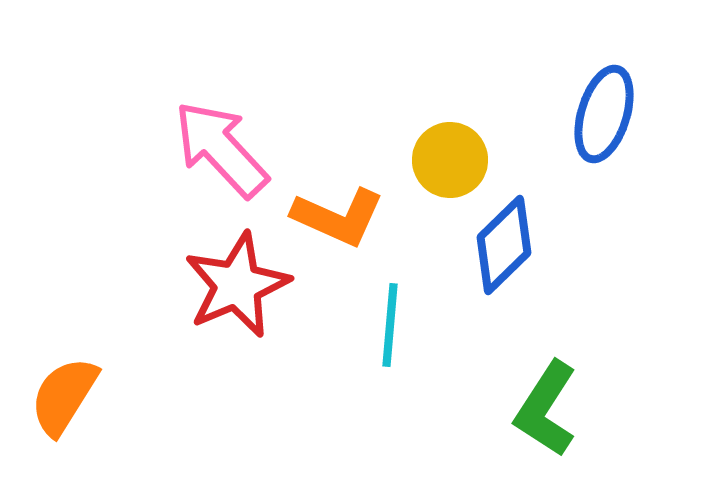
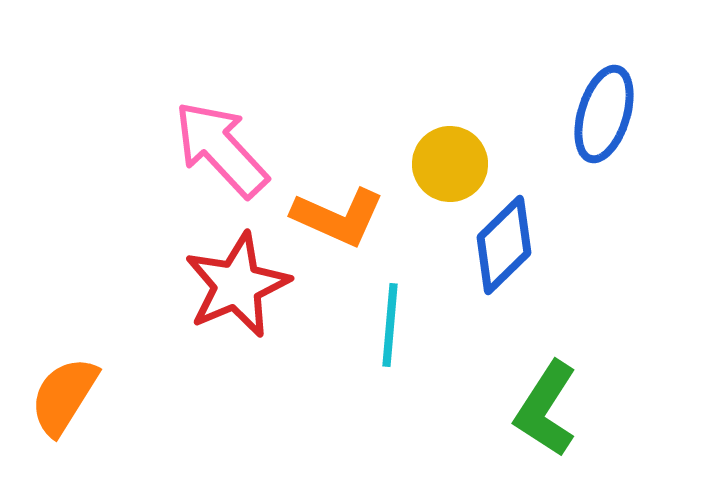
yellow circle: moved 4 px down
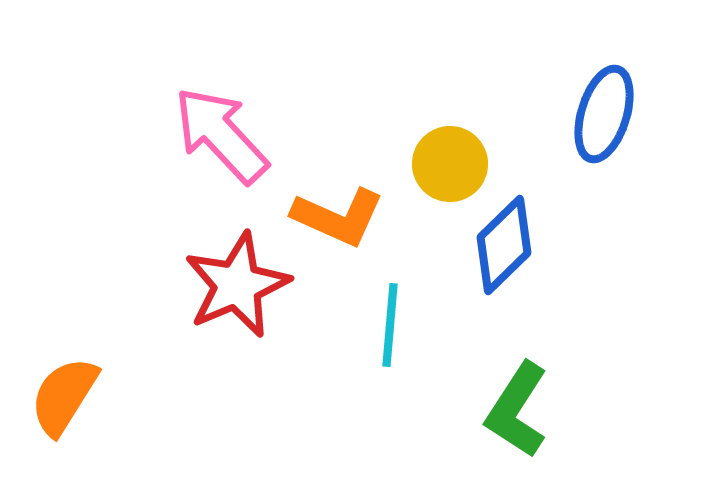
pink arrow: moved 14 px up
green L-shape: moved 29 px left, 1 px down
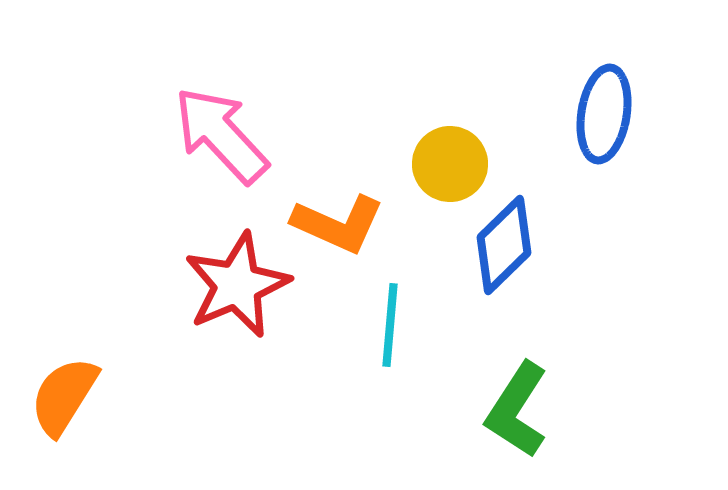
blue ellipse: rotated 8 degrees counterclockwise
orange L-shape: moved 7 px down
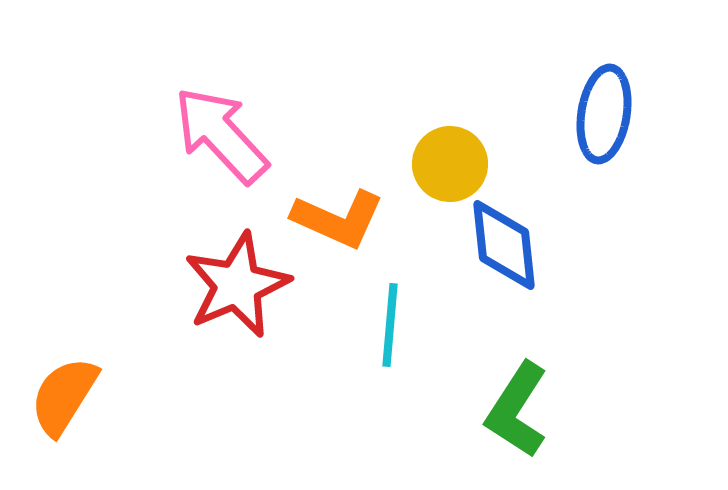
orange L-shape: moved 5 px up
blue diamond: rotated 52 degrees counterclockwise
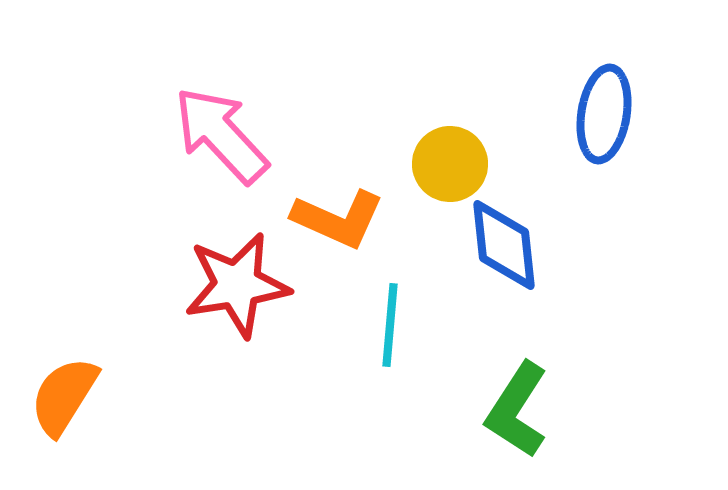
red star: rotated 14 degrees clockwise
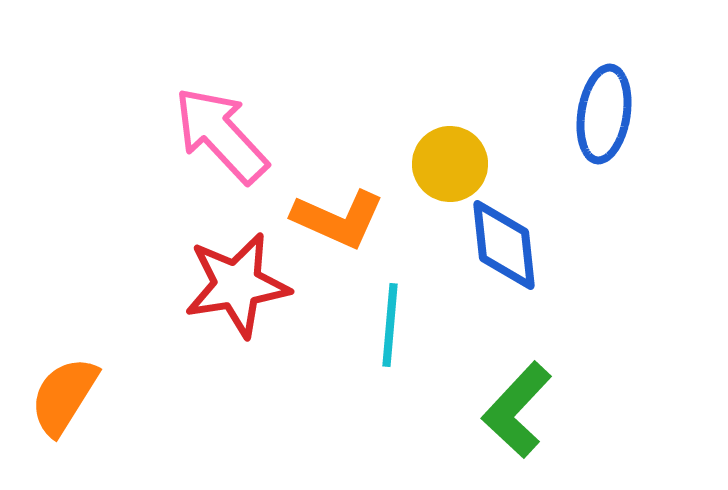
green L-shape: rotated 10 degrees clockwise
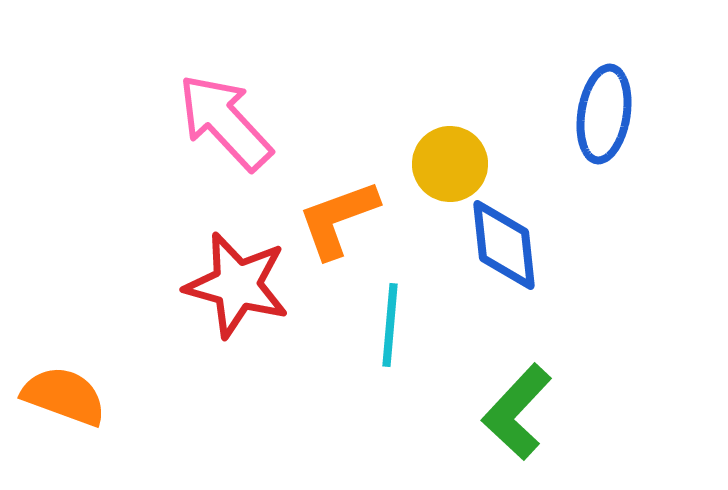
pink arrow: moved 4 px right, 13 px up
orange L-shape: rotated 136 degrees clockwise
red star: rotated 24 degrees clockwise
orange semicircle: rotated 78 degrees clockwise
green L-shape: moved 2 px down
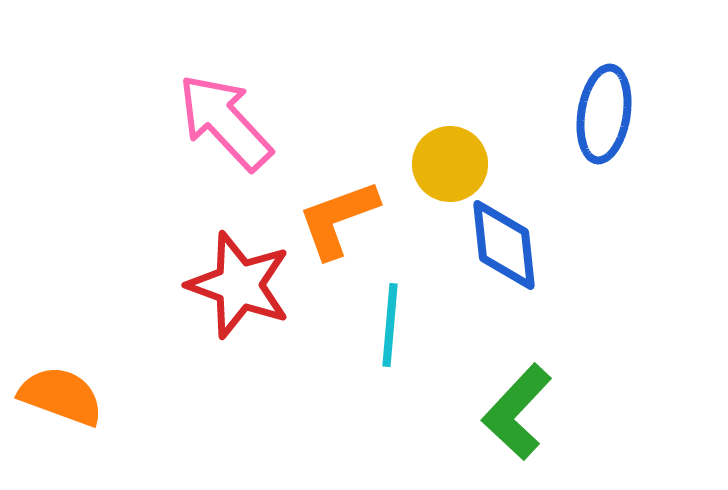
red star: moved 2 px right; rotated 5 degrees clockwise
orange semicircle: moved 3 px left
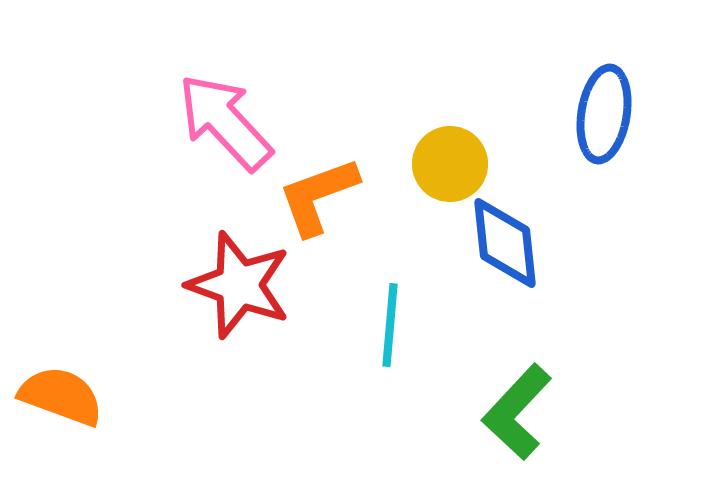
orange L-shape: moved 20 px left, 23 px up
blue diamond: moved 1 px right, 2 px up
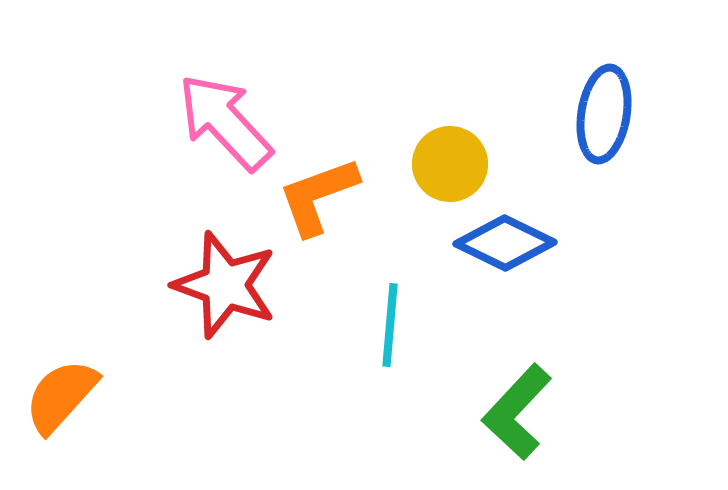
blue diamond: rotated 58 degrees counterclockwise
red star: moved 14 px left
orange semicircle: rotated 68 degrees counterclockwise
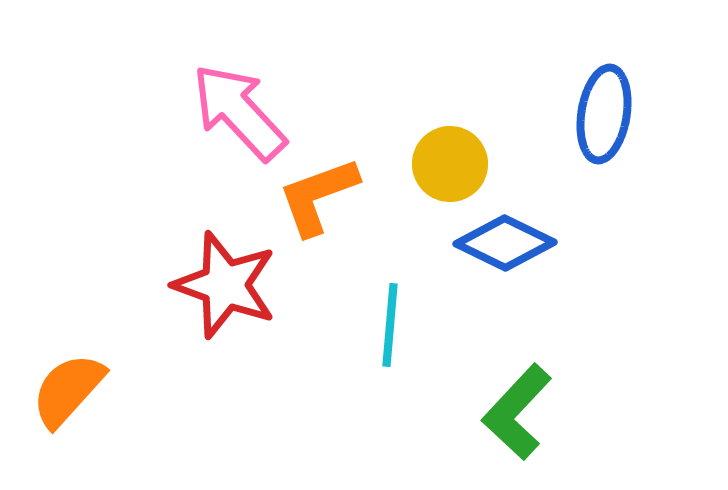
pink arrow: moved 14 px right, 10 px up
orange semicircle: moved 7 px right, 6 px up
